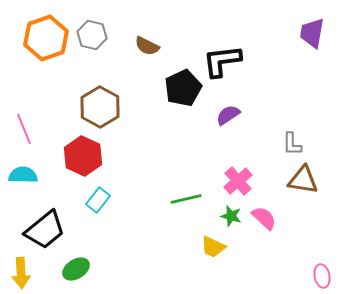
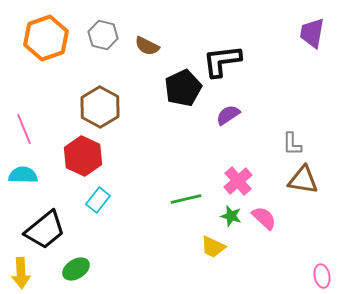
gray hexagon: moved 11 px right
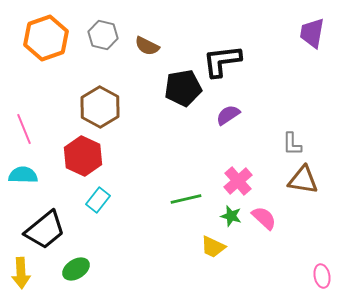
black pentagon: rotated 15 degrees clockwise
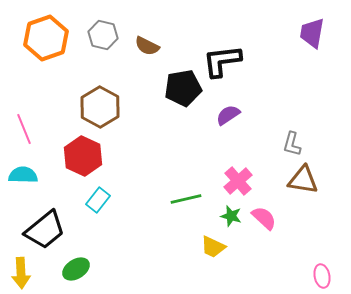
gray L-shape: rotated 15 degrees clockwise
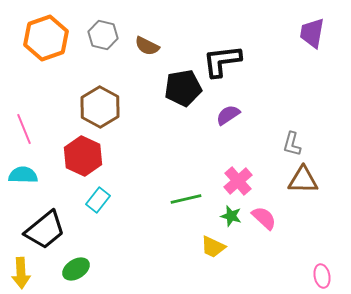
brown triangle: rotated 8 degrees counterclockwise
